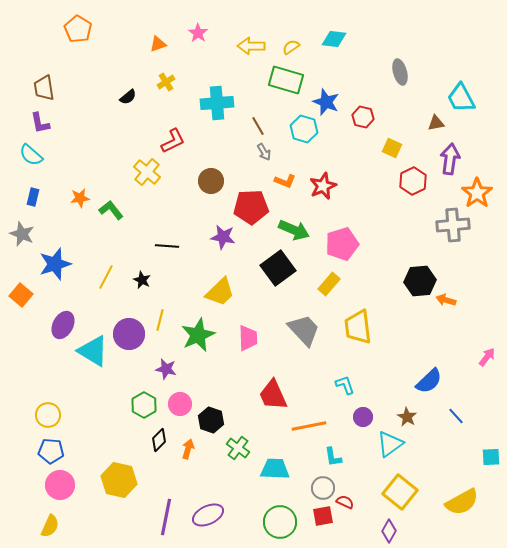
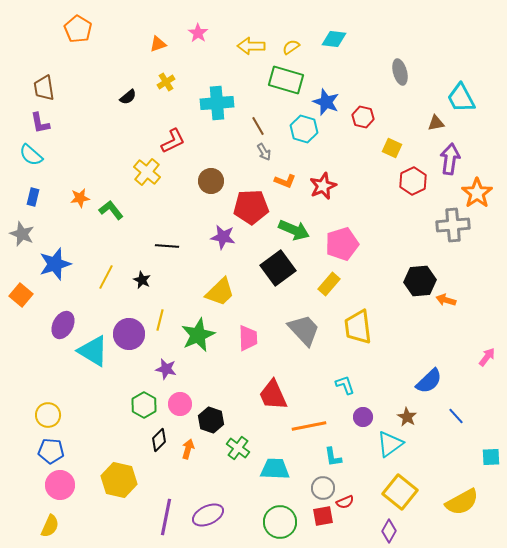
red semicircle at (345, 502): rotated 132 degrees clockwise
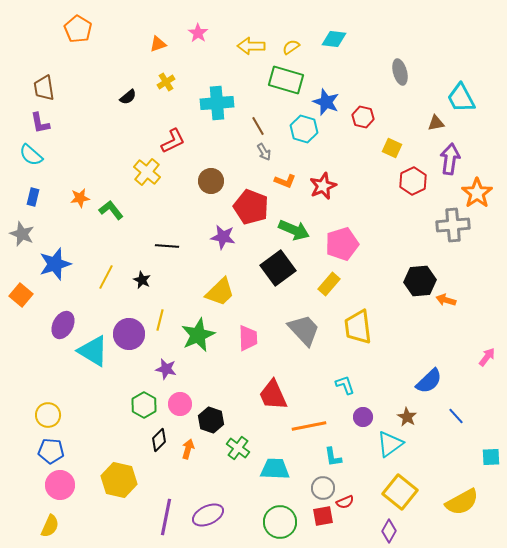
red pentagon at (251, 207): rotated 24 degrees clockwise
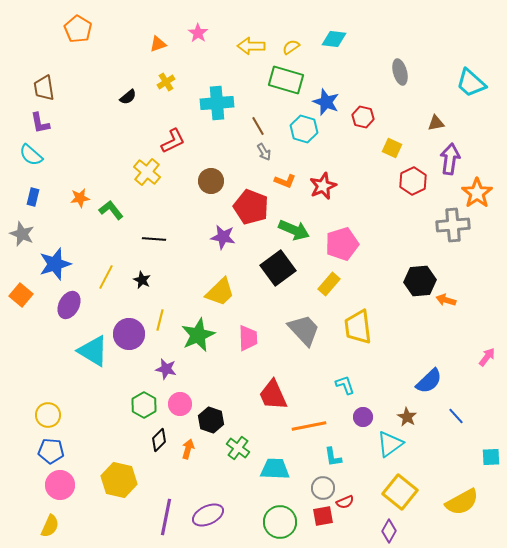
cyan trapezoid at (461, 98): moved 10 px right, 15 px up; rotated 20 degrees counterclockwise
black line at (167, 246): moved 13 px left, 7 px up
purple ellipse at (63, 325): moved 6 px right, 20 px up
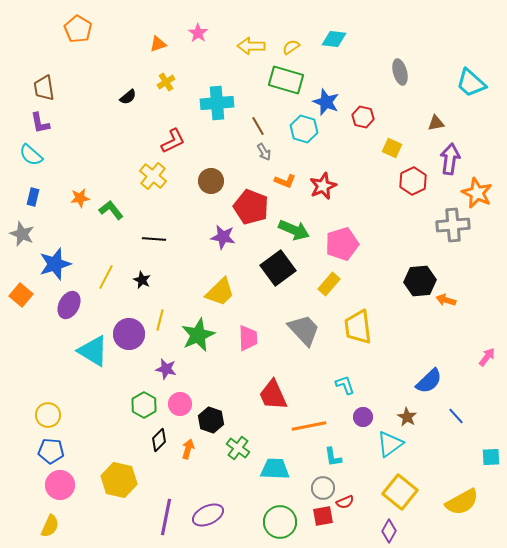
yellow cross at (147, 172): moved 6 px right, 4 px down
orange star at (477, 193): rotated 12 degrees counterclockwise
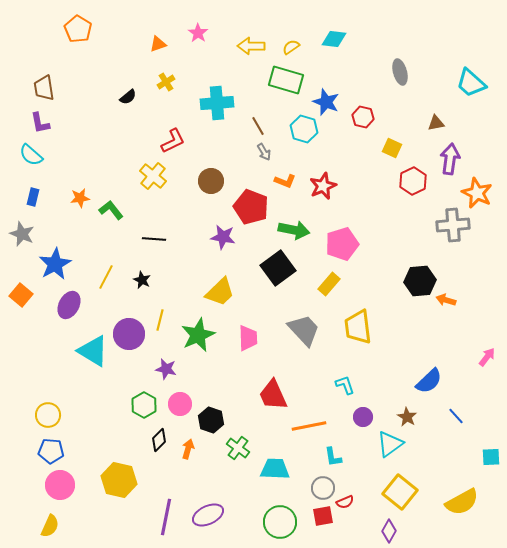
green arrow at (294, 230): rotated 12 degrees counterclockwise
blue star at (55, 264): rotated 12 degrees counterclockwise
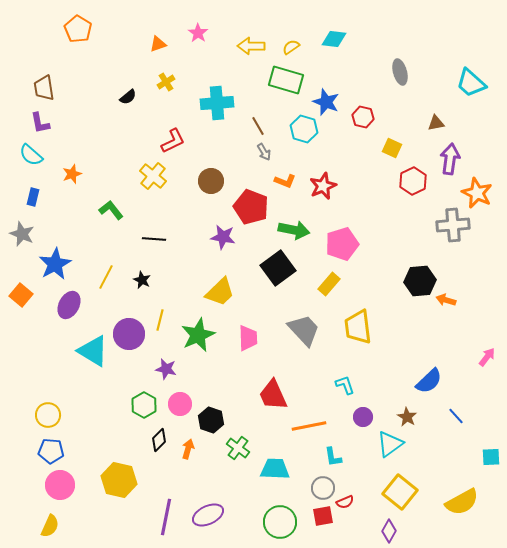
orange star at (80, 198): moved 8 px left, 24 px up; rotated 12 degrees counterclockwise
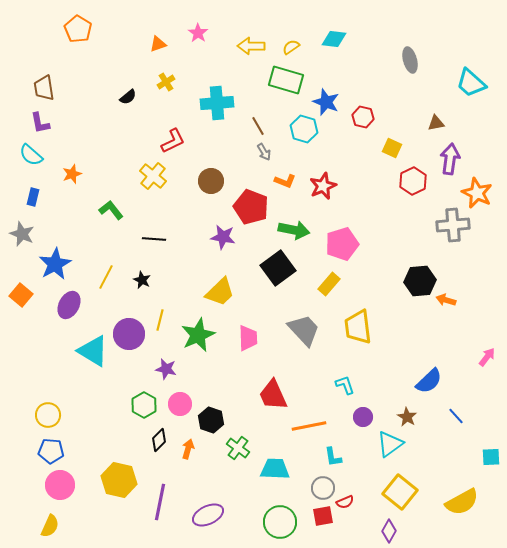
gray ellipse at (400, 72): moved 10 px right, 12 px up
purple line at (166, 517): moved 6 px left, 15 px up
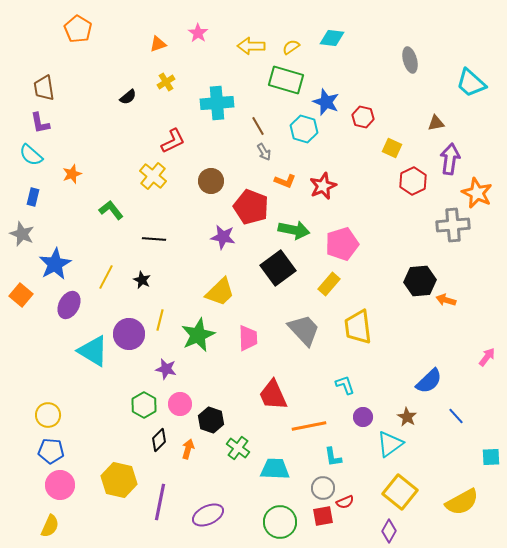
cyan diamond at (334, 39): moved 2 px left, 1 px up
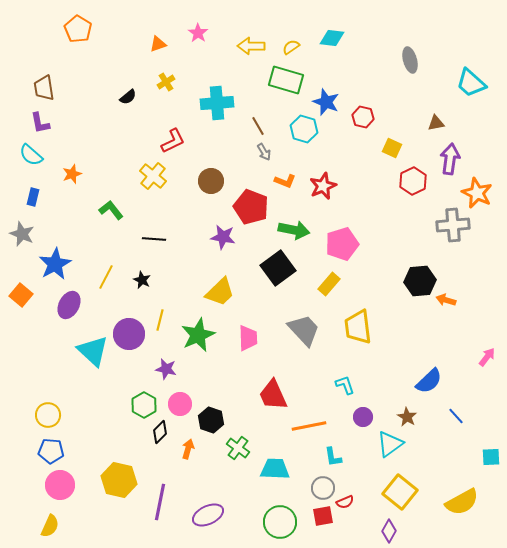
cyan triangle at (93, 351): rotated 12 degrees clockwise
black diamond at (159, 440): moved 1 px right, 8 px up
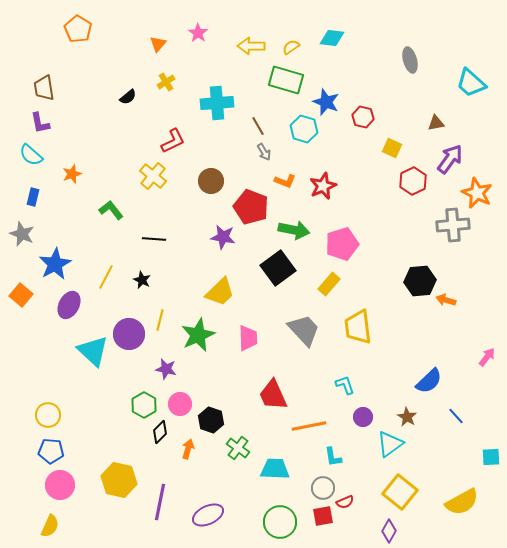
orange triangle at (158, 44): rotated 30 degrees counterclockwise
purple arrow at (450, 159): rotated 28 degrees clockwise
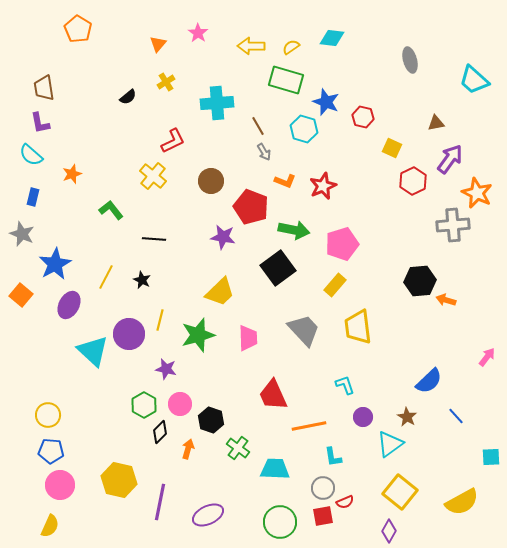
cyan trapezoid at (471, 83): moved 3 px right, 3 px up
yellow rectangle at (329, 284): moved 6 px right, 1 px down
green star at (198, 335): rotated 8 degrees clockwise
